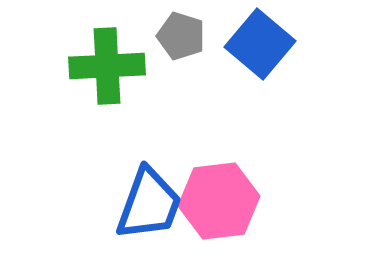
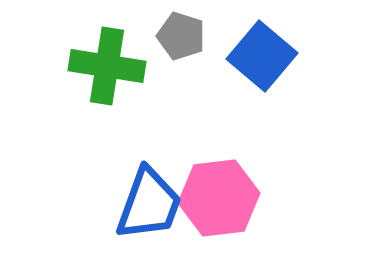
blue square: moved 2 px right, 12 px down
green cross: rotated 12 degrees clockwise
pink hexagon: moved 3 px up
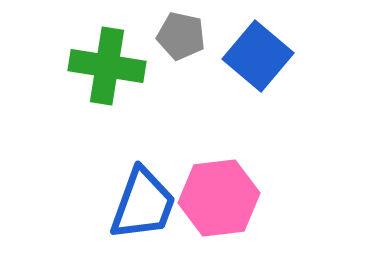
gray pentagon: rotated 6 degrees counterclockwise
blue square: moved 4 px left
blue trapezoid: moved 6 px left
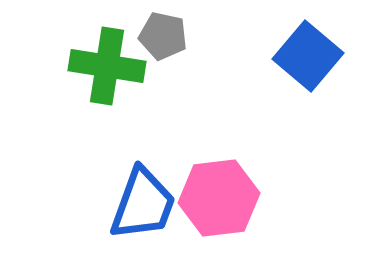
gray pentagon: moved 18 px left
blue square: moved 50 px right
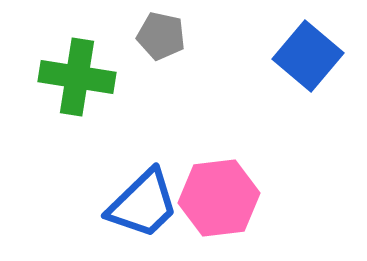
gray pentagon: moved 2 px left
green cross: moved 30 px left, 11 px down
blue trapezoid: rotated 26 degrees clockwise
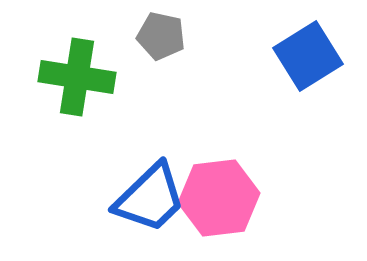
blue square: rotated 18 degrees clockwise
blue trapezoid: moved 7 px right, 6 px up
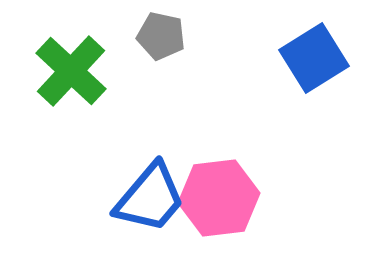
blue square: moved 6 px right, 2 px down
green cross: moved 6 px left, 6 px up; rotated 34 degrees clockwise
blue trapezoid: rotated 6 degrees counterclockwise
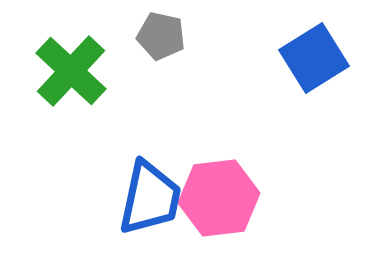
blue trapezoid: rotated 28 degrees counterclockwise
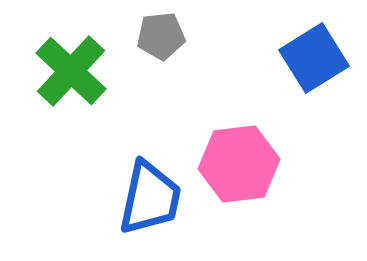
gray pentagon: rotated 18 degrees counterclockwise
pink hexagon: moved 20 px right, 34 px up
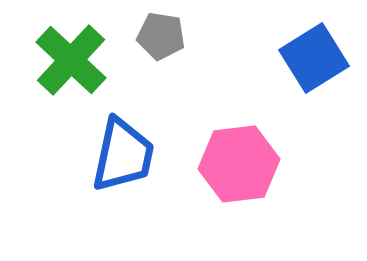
gray pentagon: rotated 15 degrees clockwise
green cross: moved 11 px up
blue trapezoid: moved 27 px left, 43 px up
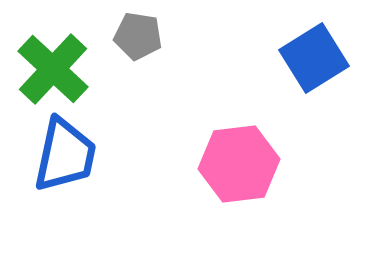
gray pentagon: moved 23 px left
green cross: moved 18 px left, 9 px down
blue trapezoid: moved 58 px left
